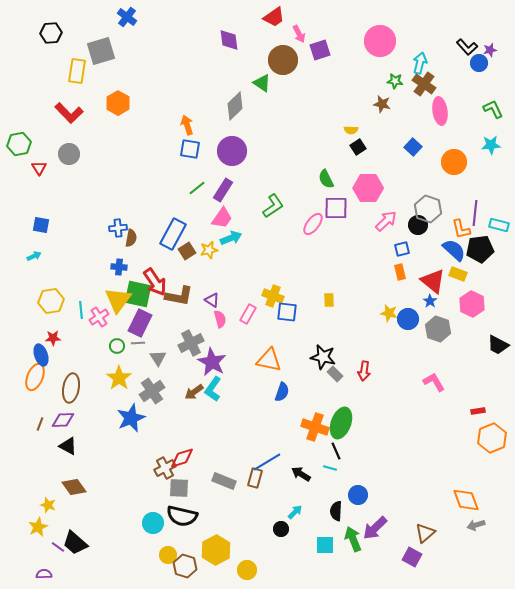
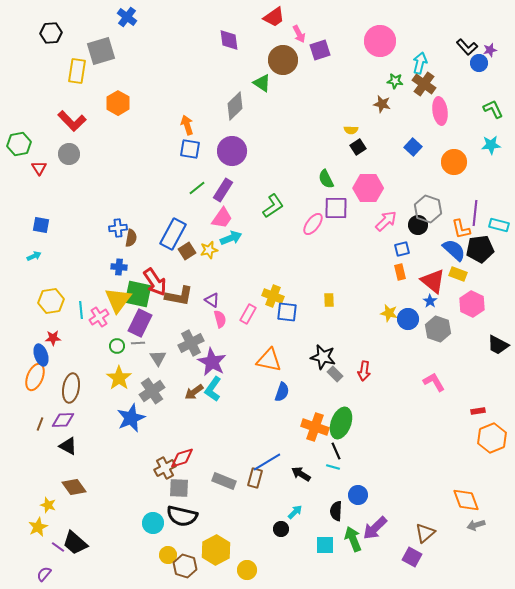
red L-shape at (69, 113): moved 3 px right, 8 px down
cyan line at (330, 468): moved 3 px right, 1 px up
purple semicircle at (44, 574): rotated 49 degrees counterclockwise
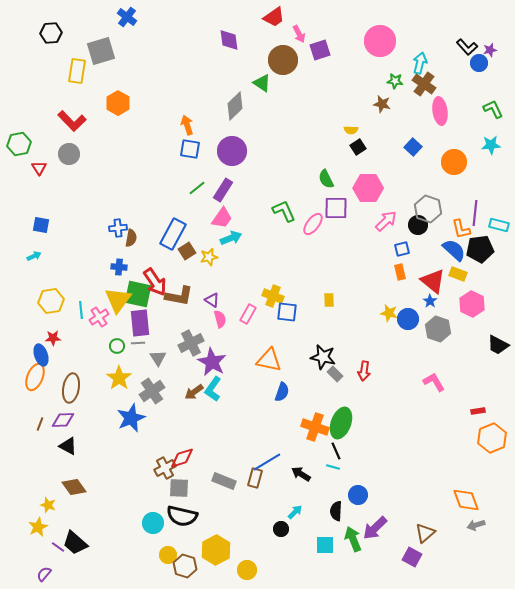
green L-shape at (273, 206): moved 11 px right, 5 px down; rotated 80 degrees counterclockwise
yellow star at (209, 250): moved 7 px down
purple rectangle at (140, 323): rotated 32 degrees counterclockwise
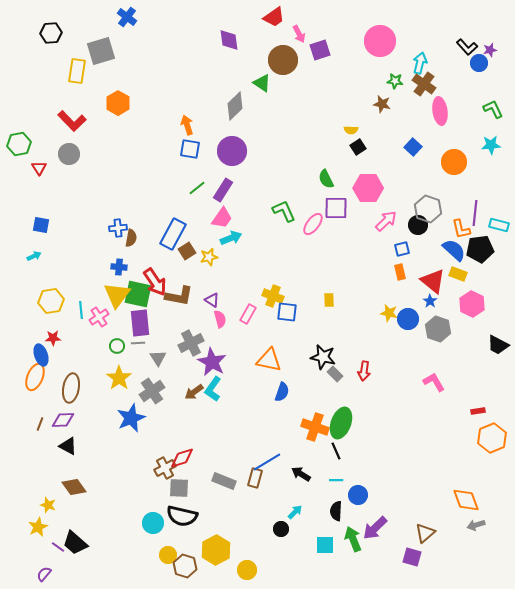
yellow triangle at (118, 300): moved 1 px left, 5 px up
cyan line at (333, 467): moved 3 px right, 13 px down; rotated 16 degrees counterclockwise
purple square at (412, 557): rotated 12 degrees counterclockwise
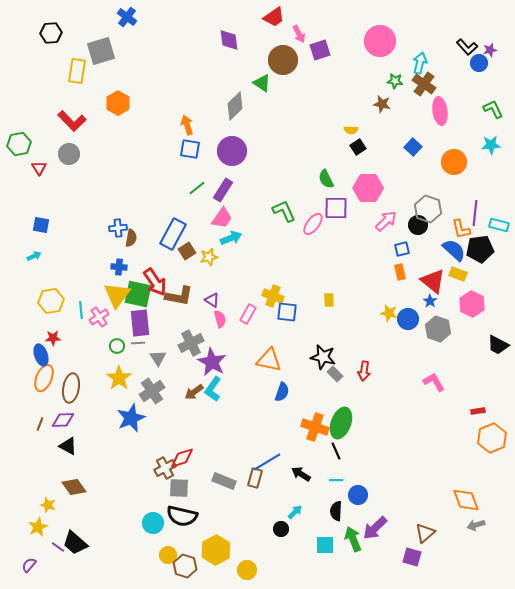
orange ellipse at (35, 377): moved 9 px right, 1 px down
purple semicircle at (44, 574): moved 15 px left, 9 px up
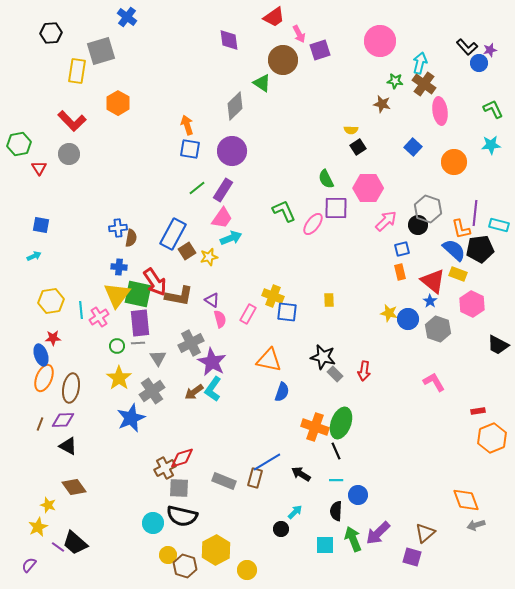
purple arrow at (375, 528): moved 3 px right, 5 px down
